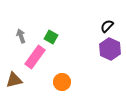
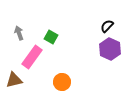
gray arrow: moved 2 px left, 3 px up
pink rectangle: moved 3 px left
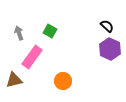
black semicircle: rotated 88 degrees clockwise
green square: moved 1 px left, 6 px up
orange circle: moved 1 px right, 1 px up
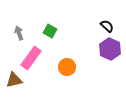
pink rectangle: moved 1 px left, 1 px down
orange circle: moved 4 px right, 14 px up
